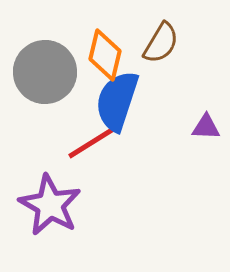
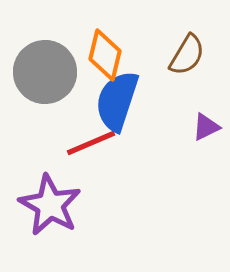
brown semicircle: moved 26 px right, 12 px down
purple triangle: rotated 28 degrees counterclockwise
red line: rotated 9 degrees clockwise
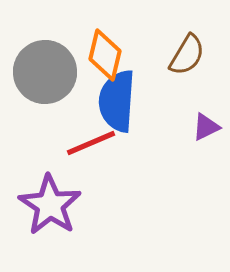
blue semicircle: rotated 14 degrees counterclockwise
purple star: rotated 4 degrees clockwise
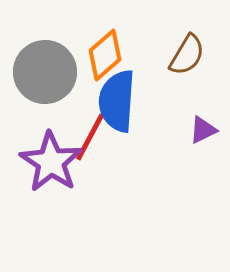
orange diamond: rotated 36 degrees clockwise
purple triangle: moved 3 px left, 3 px down
red line: moved 1 px left, 6 px up; rotated 39 degrees counterclockwise
purple star: moved 1 px right, 43 px up
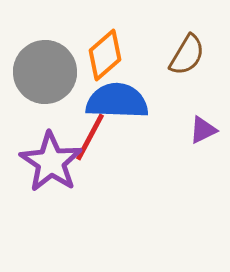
blue semicircle: rotated 88 degrees clockwise
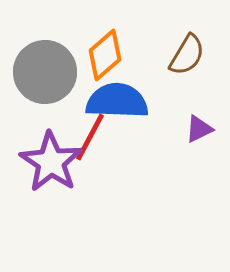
purple triangle: moved 4 px left, 1 px up
